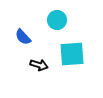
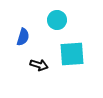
blue semicircle: rotated 120 degrees counterclockwise
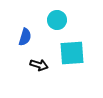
blue semicircle: moved 2 px right
cyan square: moved 1 px up
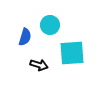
cyan circle: moved 7 px left, 5 px down
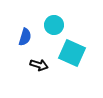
cyan circle: moved 4 px right
cyan square: rotated 28 degrees clockwise
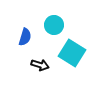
cyan square: rotated 8 degrees clockwise
black arrow: moved 1 px right
